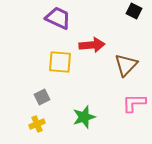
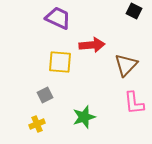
gray square: moved 3 px right, 2 px up
pink L-shape: rotated 95 degrees counterclockwise
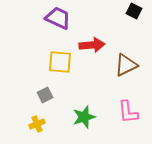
brown triangle: rotated 20 degrees clockwise
pink L-shape: moved 6 px left, 9 px down
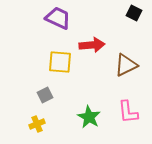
black square: moved 2 px down
green star: moved 5 px right; rotated 25 degrees counterclockwise
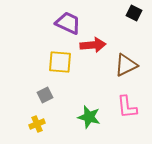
purple trapezoid: moved 10 px right, 5 px down
red arrow: moved 1 px right
pink L-shape: moved 1 px left, 5 px up
green star: rotated 15 degrees counterclockwise
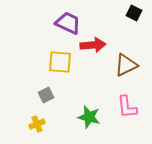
gray square: moved 1 px right
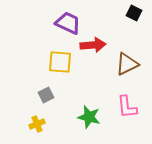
brown triangle: moved 1 px right, 1 px up
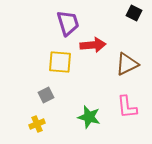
purple trapezoid: rotated 48 degrees clockwise
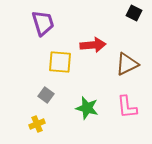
purple trapezoid: moved 25 px left
gray square: rotated 28 degrees counterclockwise
green star: moved 2 px left, 9 px up
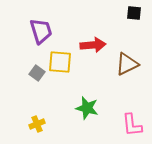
black square: rotated 21 degrees counterclockwise
purple trapezoid: moved 2 px left, 8 px down
gray square: moved 9 px left, 22 px up
pink L-shape: moved 5 px right, 18 px down
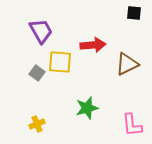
purple trapezoid: rotated 12 degrees counterclockwise
green star: rotated 30 degrees counterclockwise
